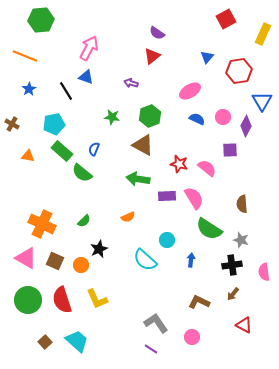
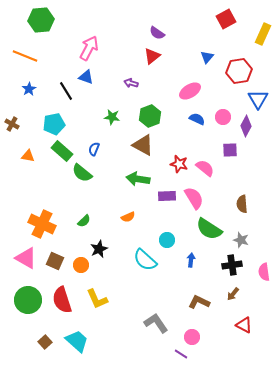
blue triangle at (262, 101): moved 4 px left, 2 px up
pink semicircle at (207, 168): moved 2 px left
purple line at (151, 349): moved 30 px right, 5 px down
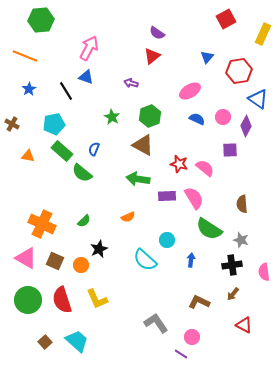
blue triangle at (258, 99): rotated 25 degrees counterclockwise
green star at (112, 117): rotated 21 degrees clockwise
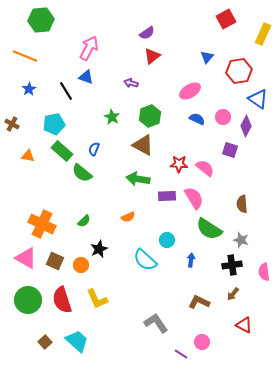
purple semicircle at (157, 33): moved 10 px left; rotated 70 degrees counterclockwise
purple square at (230, 150): rotated 21 degrees clockwise
red star at (179, 164): rotated 12 degrees counterclockwise
pink circle at (192, 337): moved 10 px right, 5 px down
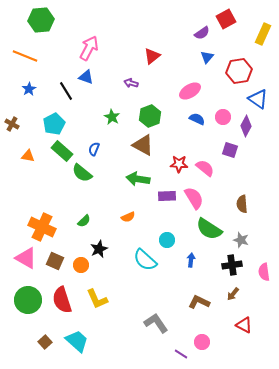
purple semicircle at (147, 33): moved 55 px right
cyan pentagon at (54, 124): rotated 15 degrees counterclockwise
orange cross at (42, 224): moved 3 px down
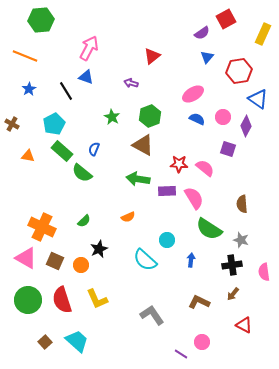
pink ellipse at (190, 91): moved 3 px right, 3 px down
purple square at (230, 150): moved 2 px left, 1 px up
purple rectangle at (167, 196): moved 5 px up
gray L-shape at (156, 323): moved 4 px left, 8 px up
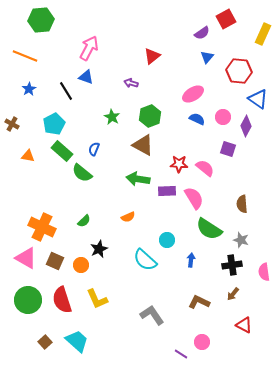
red hexagon at (239, 71): rotated 15 degrees clockwise
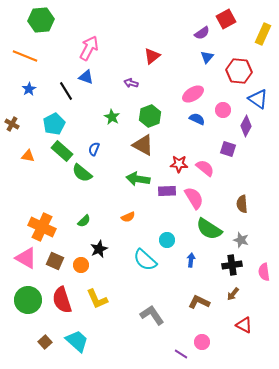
pink circle at (223, 117): moved 7 px up
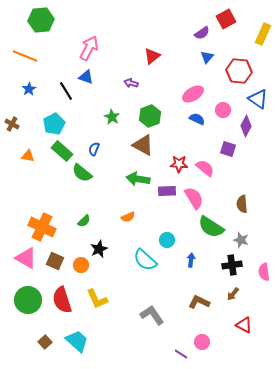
green semicircle at (209, 229): moved 2 px right, 2 px up
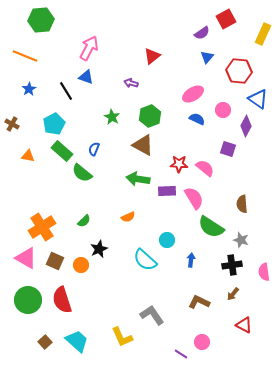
orange cross at (42, 227): rotated 32 degrees clockwise
yellow L-shape at (97, 299): moved 25 px right, 38 px down
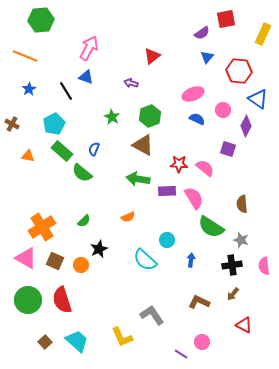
red square at (226, 19): rotated 18 degrees clockwise
pink ellipse at (193, 94): rotated 10 degrees clockwise
pink semicircle at (264, 272): moved 6 px up
